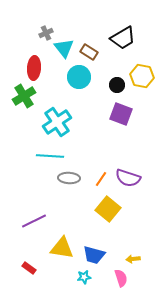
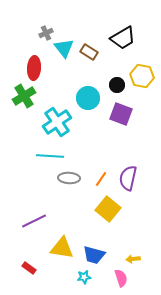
cyan circle: moved 9 px right, 21 px down
purple semicircle: rotated 85 degrees clockwise
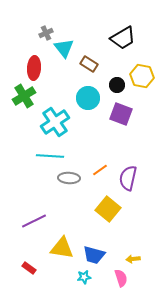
brown rectangle: moved 12 px down
cyan cross: moved 2 px left
orange line: moved 1 px left, 9 px up; rotated 21 degrees clockwise
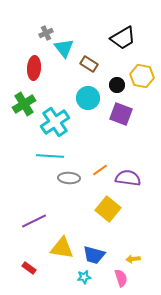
green cross: moved 8 px down
purple semicircle: rotated 85 degrees clockwise
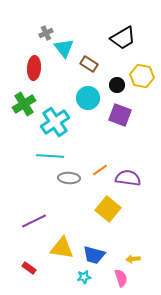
purple square: moved 1 px left, 1 px down
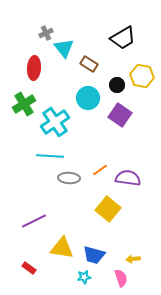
purple square: rotated 15 degrees clockwise
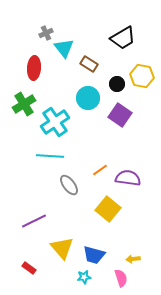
black circle: moved 1 px up
gray ellipse: moved 7 px down; rotated 50 degrees clockwise
yellow triangle: rotated 40 degrees clockwise
